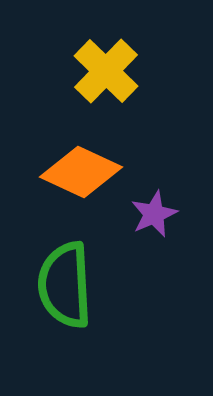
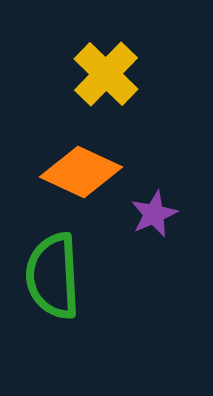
yellow cross: moved 3 px down
green semicircle: moved 12 px left, 9 px up
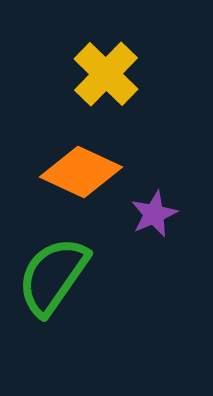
green semicircle: rotated 38 degrees clockwise
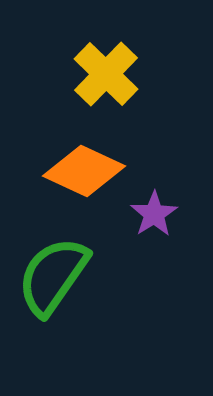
orange diamond: moved 3 px right, 1 px up
purple star: rotated 9 degrees counterclockwise
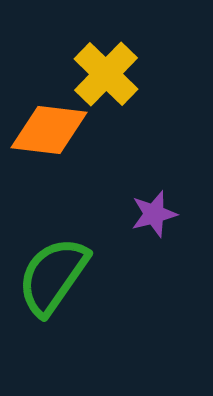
orange diamond: moved 35 px left, 41 px up; rotated 18 degrees counterclockwise
purple star: rotated 18 degrees clockwise
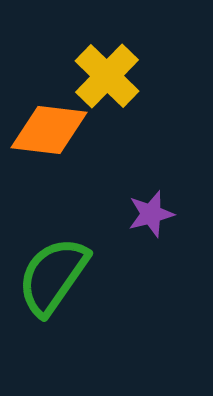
yellow cross: moved 1 px right, 2 px down
purple star: moved 3 px left
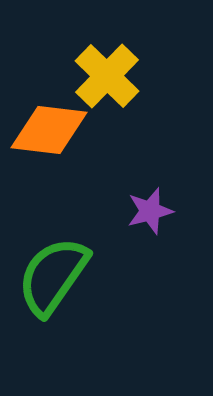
purple star: moved 1 px left, 3 px up
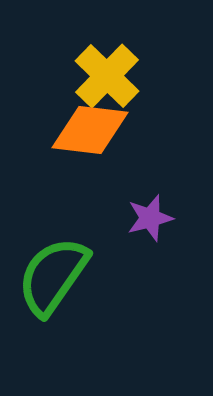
orange diamond: moved 41 px right
purple star: moved 7 px down
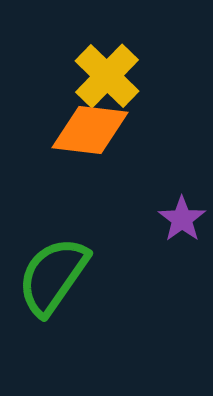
purple star: moved 32 px right, 1 px down; rotated 21 degrees counterclockwise
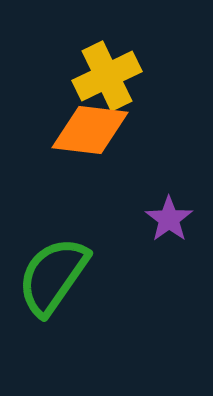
yellow cross: rotated 20 degrees clockwise
purple star: moved 13 px left
